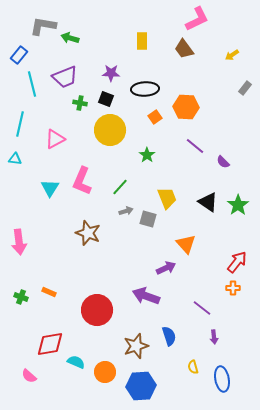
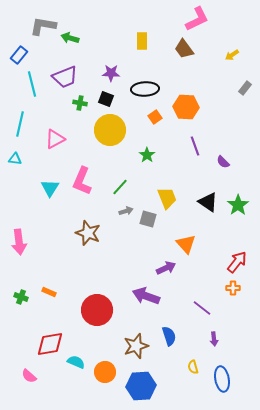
purple line at (195, 146): rotated 30 degrees clockwise
purple arrow at (214, 337): moved 2 px down
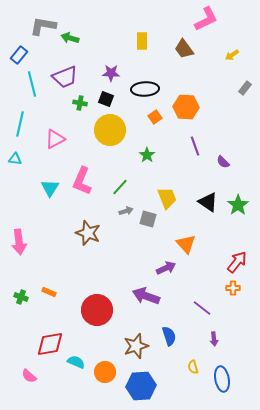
pink L-shape at (197, 19): moved 9 px right
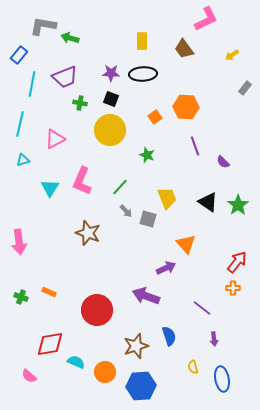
cyan line at (32, 84): rotated 25 degrees clockwise
black ellipse at (145, 89): moved 2 px left, 15 px up
black square at (106, 99): moved 5 px right
green star at (147, 155): rotated 14 degrees counterclockwise
cyan triangle at (15, 159): moved 8 px right, 1 px down; rotated 24 degrees counterclockwise
gray arrow at (126, 211): rotated 64 degrees clockwise
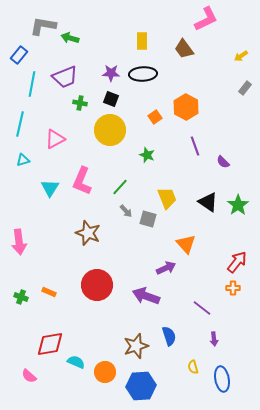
yellow arrow at (232, 55): moved 9 px right, 1 px down
orange hexagon at (186, 107): rotated 25 degrees clockwise
red circle at (97, 310): moved 25 px up
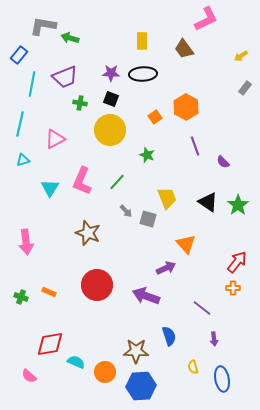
green line at (120, 187): moved 3 px left, 5 px up
pink arrow at (19, 242): moved 7 px right
brown star at (136, 346): moved 5 px down; rotated 20 degrees clockwise
